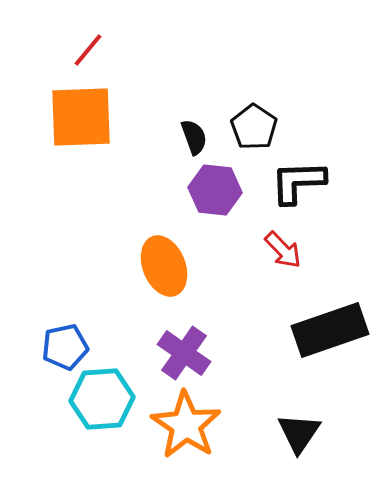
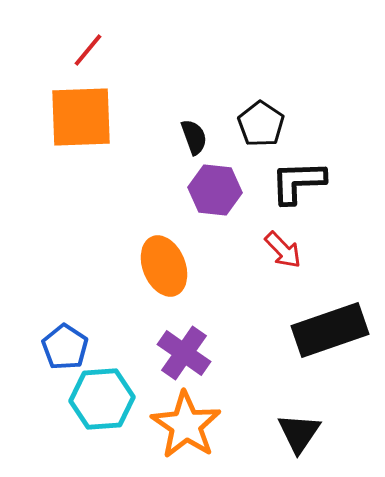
black pentagon: moved 7 px right, 3 px up
blue pentagon: rotated 27 degrees counterclockwise
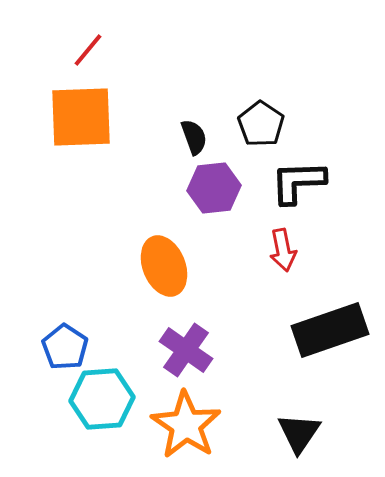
purple hexagon: moved 1 px left, 2 px up; rotated 12 degrees counterclockwise
red arrow: rotated 33 degrees clockwise
purple cross: moved 2 px right, 3 px up
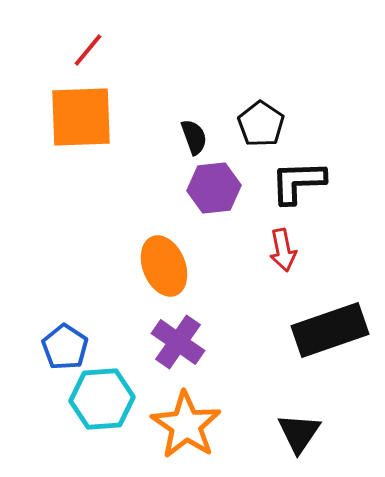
purple cross: moved 8 px left, 8 px up
